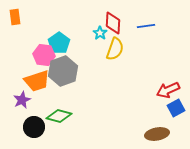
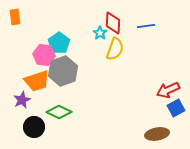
green diamond: moved 4 px up; rotated 10 degrees clockwise
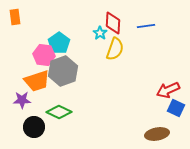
purple star: rotated 24 degrees clockwise
blue square: rotated 36 degrees counterclockwise
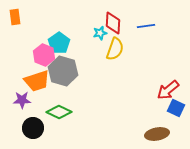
cyan star: rotated 24 degrees clockwise
pink hexagon: rotated 15 degrees clockwise
gray hexagon: rotated 24 degrees counterclockwise
red arrow: rotated 15 degrees counterclockwise
black circle: moved 1 px left, 1 px down
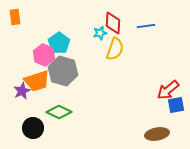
purple star: moved 9 px up; rotated 24 degrees counterclockwise
blue square: moved 3 px up; rotated 36 degrees counterclockwise
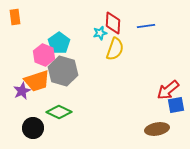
brown ellipse: moved 5 px up
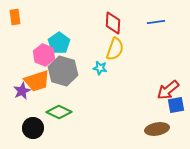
blue line: moved 10 px right, 4 px up
cyan star: moved 35 px down; rotated 24 degrees clockwise
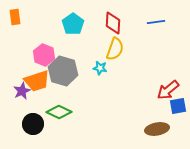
cyan pentagon: moved 14 px right, 19 px up
blue square: moved 2 px right, 1 px down
black circle: moved 4 px up
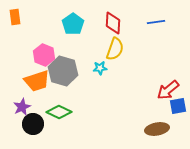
cyan star: rotated 16 degrees counterclockwise
purple star: moved 16 px down
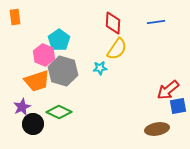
cyan pentagon: moved 14 px left, 16 px down
yellow semicircle: moved 2 px right; rotated 15 degrees clockwise
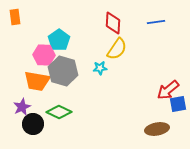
pink hexagon: rotated 20 degrees counterclockwise
orange trapezoid: rotated 28 degrees clockwise
blue square: moved 2 px up
